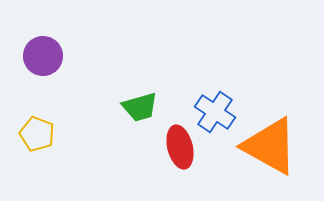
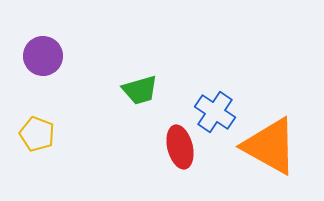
green trapezoid: moved 17 px up
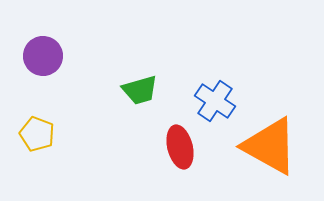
blue cross: moved 11 px up
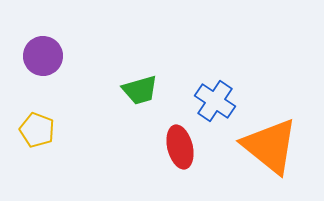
yellow pentagon: moved 4 px up
orange triangle: rotated 10 degrees clockwise
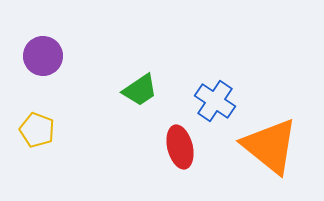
green trapezoid: rotated 18 degrees counterclockwise
